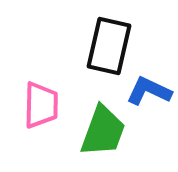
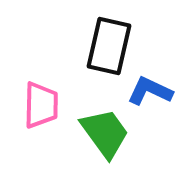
blue L-shape: moved 1 px right
green trapezoid: moved 2 px right, 2 px down; rotated 56 degrees counterclockwise
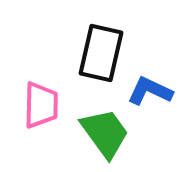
black rectangle: moved 8 px left, 7 px down
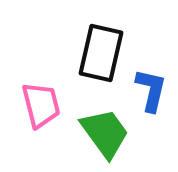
blue L-shape: moved 1 px right, 1 px up; rotated 78 degrees clockwise
pink trapezoid: rotated 15 degrees counterclockwise
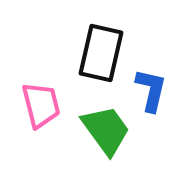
green trapezoid: moved 1 px right, 3 px up
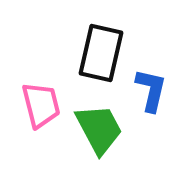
green trapezoid: moved 7 px left, 1 px up; rotated 8 degrees clockwise
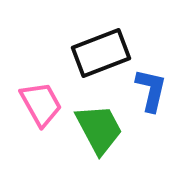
black rectangle: rotated 56 degrees clockwise
pink trapezoid: moved 1 px up; rotated 15 degrees counterclockwise
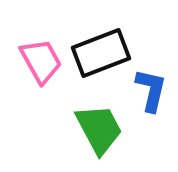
pink trapezoid: moved 43 px up
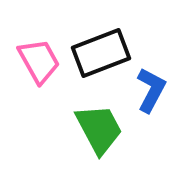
pink trapezoid: moved 2 px left
blue L-shape: rotated 15 degrees clockwise
